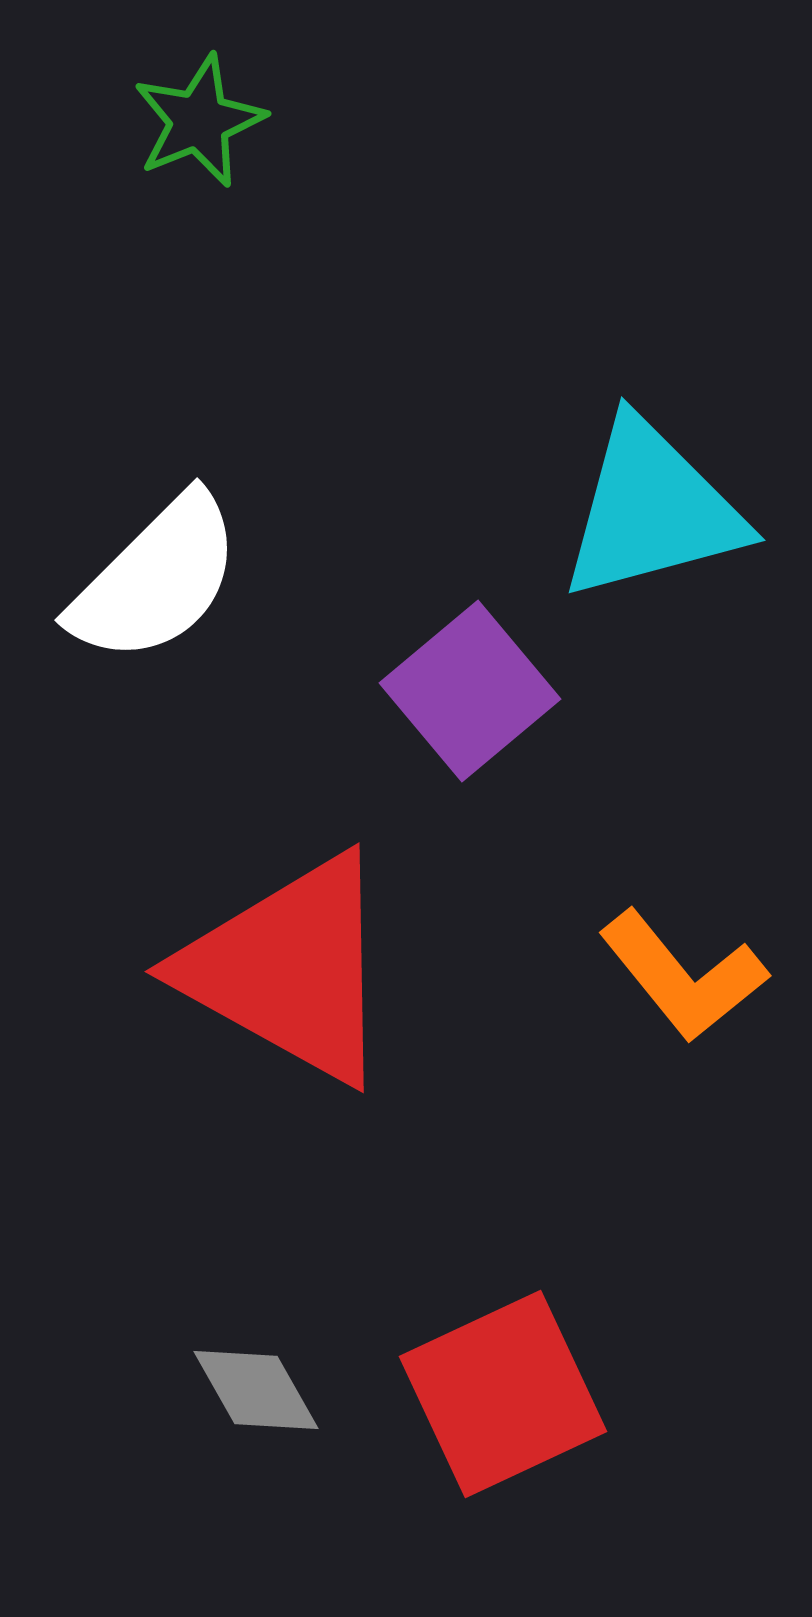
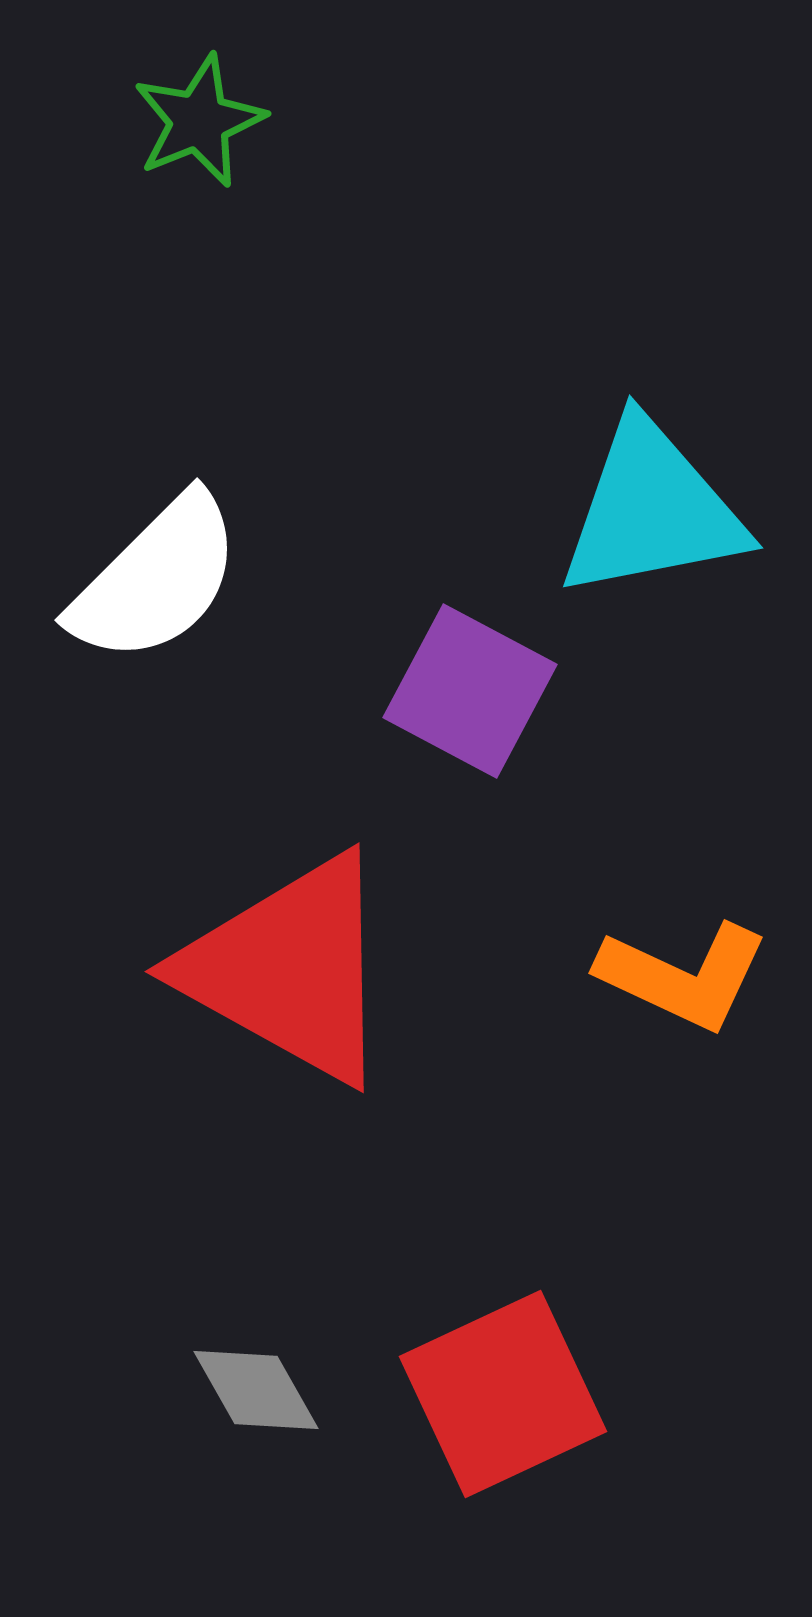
cyan triangle: rotated 4 degrees clockwise
purple square: rotated 22 degrees counterclockwise
orange L-shape: rotated 26 degrees counterclockwise
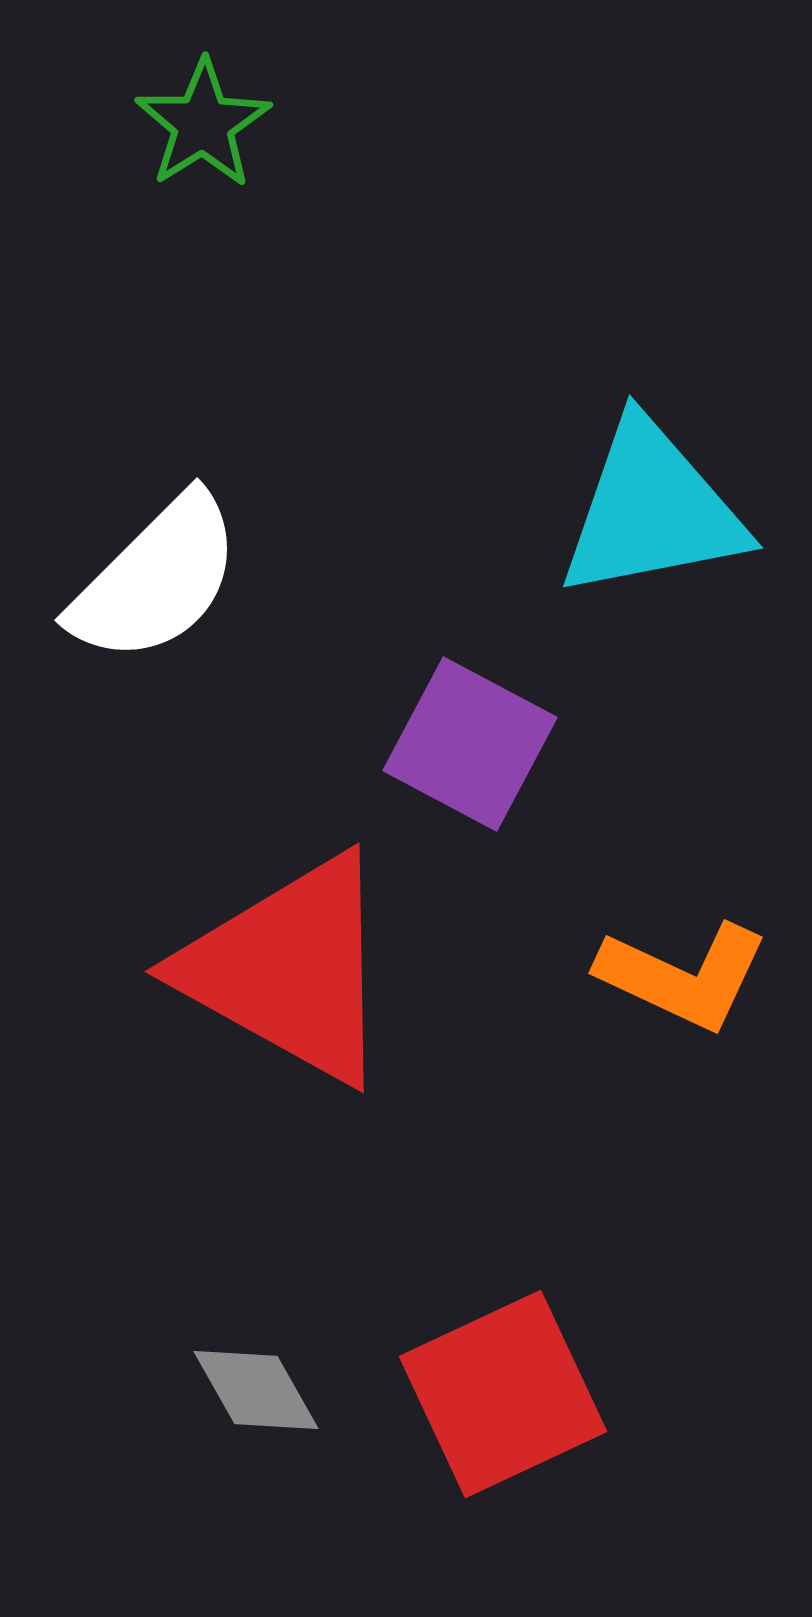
green star: moved 4 px right, 3 px down; rotated 10 degrees counterclockwise
purple square: moved 53 px down
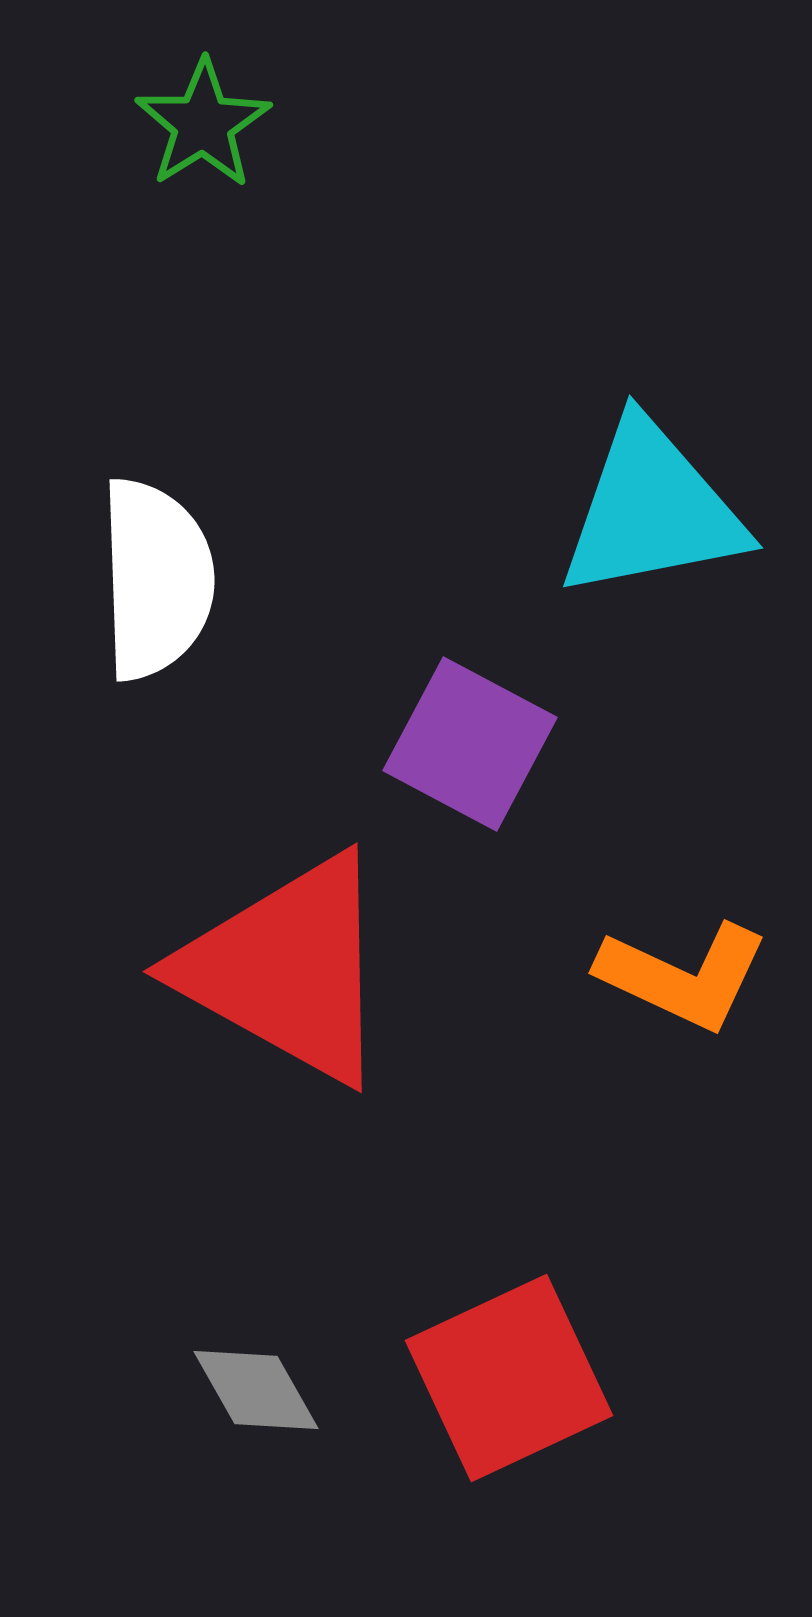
white semicircle: rotated 47 degrees counterclockwise
red triangle: moved 2 px left
red square: moved 6 px right, 16 px up
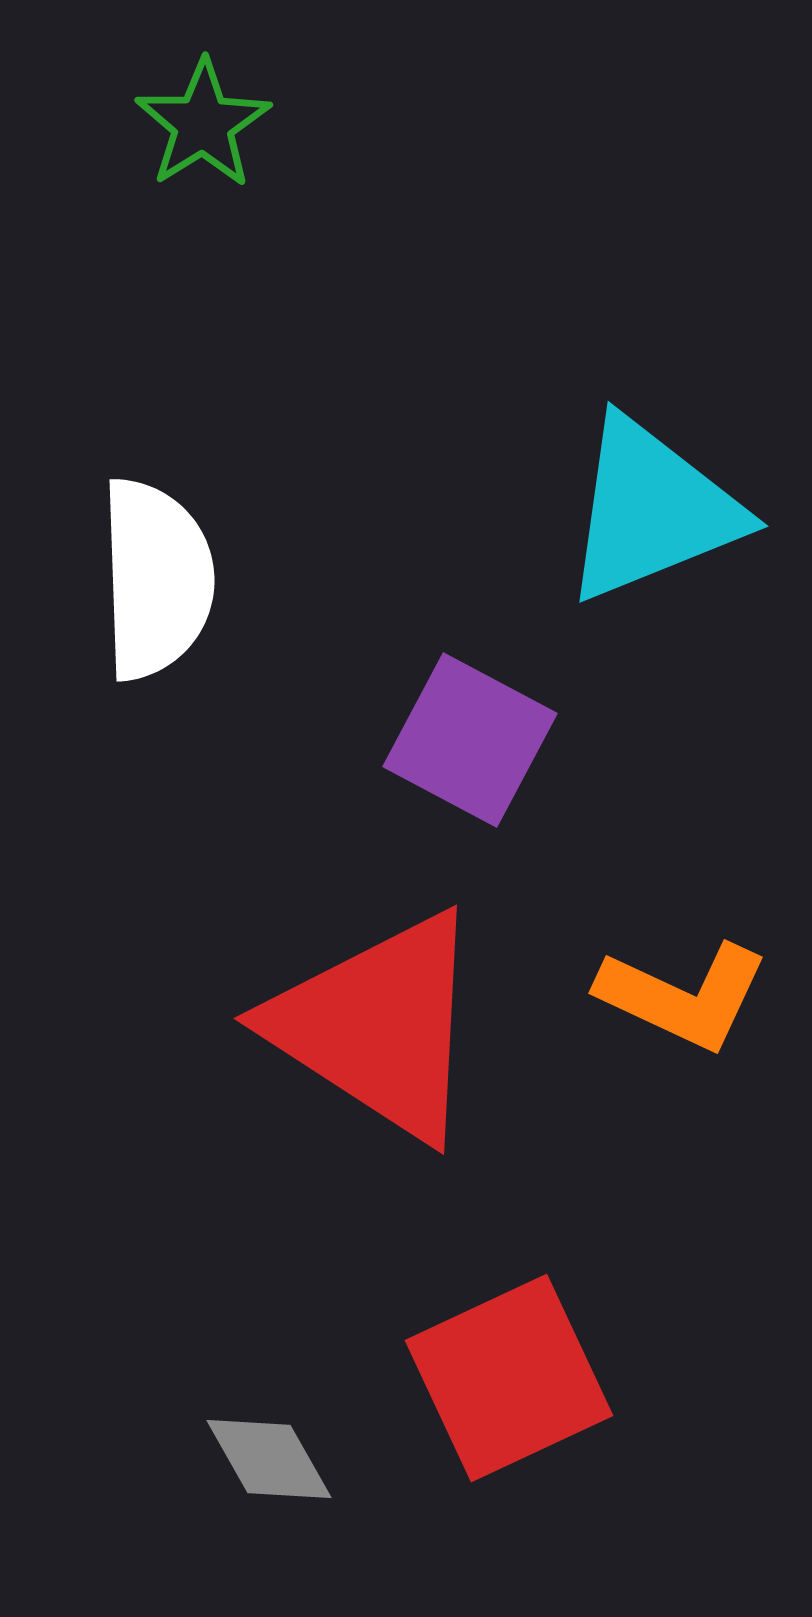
cyan triangle: rotated 11 degrees counterclockwise
purple square: moved 4 px up
red triangle: moved 91 px right, 57 px down; rotated 4 degrees clockwise
orange L-shape: moved 20 px down
gray diamond: moved 13 px right, 69 px down
